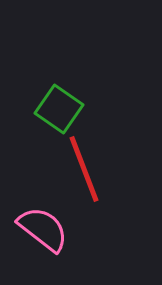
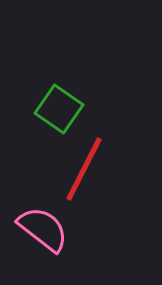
red line: rotated 48 degrees clockwise
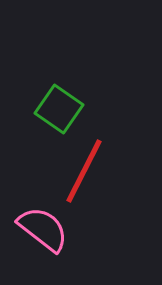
red line: moved 2 px down
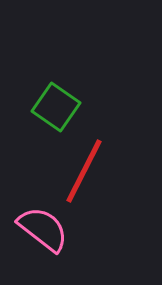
green square: moved 3 px left, 2 px up
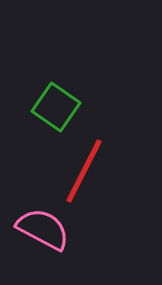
pink semicircle: rotated 10 degrees counterclockwise
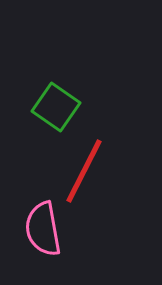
pink semicircle: rotated 128 degrees counterclockwise
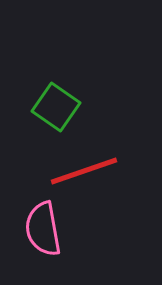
red line: rotated 44 degrees clockwise
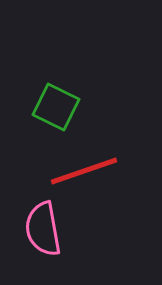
green square: rotated 9 degrees counterclockwise
